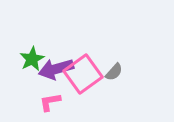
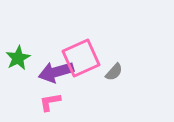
green star: moved 14 px left, 1 px up
purple arrow: moved 3 px down
pink square: moved 2 px left, 16 px up; rotated 12 degrees clockwise
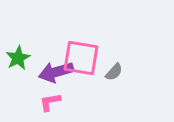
pink square: rotated 33 degrees clockwise
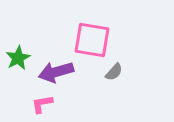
pink square: moved 11 px right, 18 px up
pink L-shape: moved 8 px left, 2 px down
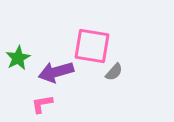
pink square: moved 6 px down
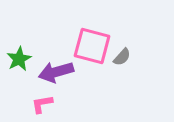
pink square: rotated 6 degrees clockwise
green star: moved 1 px right, 1 px down
gray semicircle: moved 8 px right, 15 px up
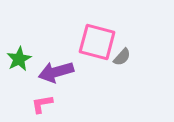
pink square: moved 5 px right, 4 px up
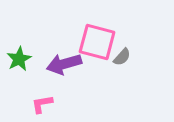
purple arrow: moved 8 px right, 8 px up
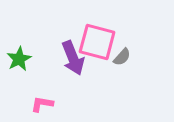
purple arrow: moved 9 px right, 6 px up; rotated 96 degrees counterclockwise
pink L-shape: rotated 20 degrees clockwise
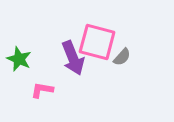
green star: rotated 20 degrees counterclockwise
pink L-shape: moved 14 px up
